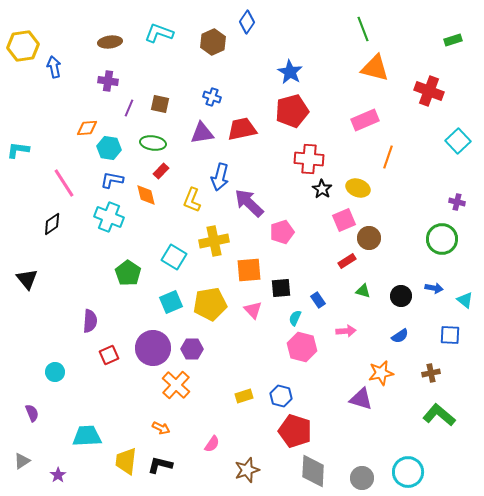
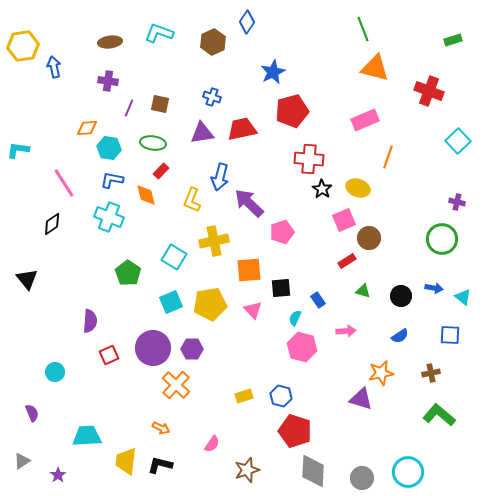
blue star at (290, 72): moved 17 px left; rotated 15 degrees clockwise
cyan triangle at (465, 300): moved 2 px left, 3 px up
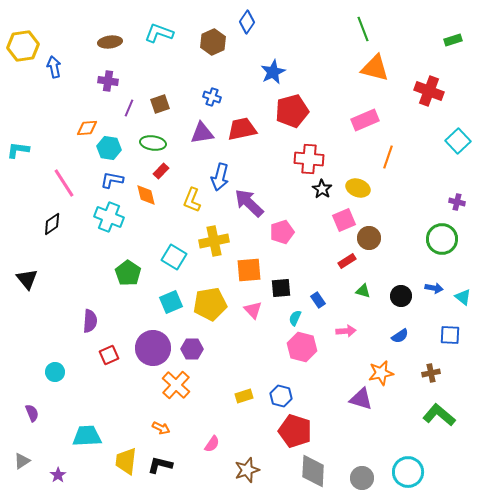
brown square at (160, 104): rotated 30 degrees counterclockwise
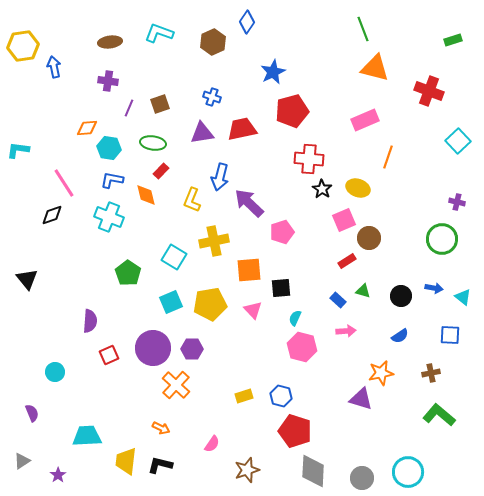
black diamond at (52, 224): moved 9 px up; rotated 15 degrees clockwise
blue rectangle at (318, 300): moved 20 px right; rotated 14 degrees counterclockwise
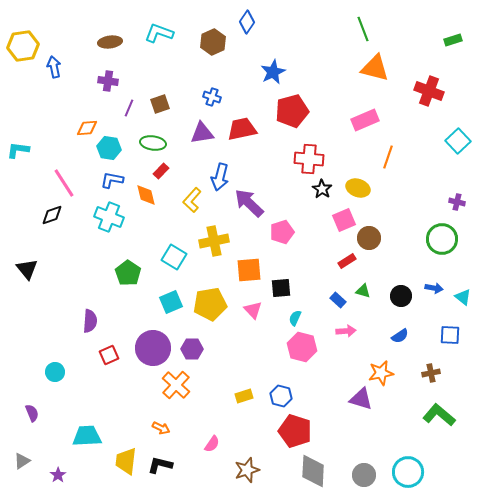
yellow L-shape at (192, 200): rotated 20 degrees clockwise
black triangle at (27, 279): moved 10 px up
gray circle at (362, 478): moved 2 px right, 3 px up
